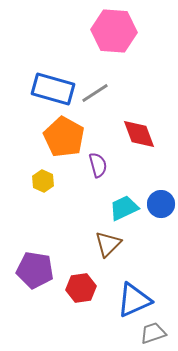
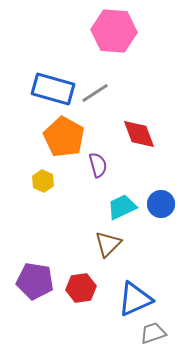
cyan trapezoid: moved 2 px left, 1 px up
purple pentagon: moved 11 px down
blue triangle: moved 1 px right, 1 px up
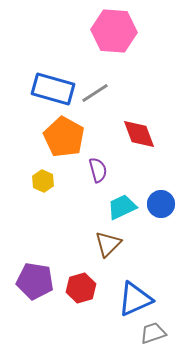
purple semicircle: moved 5 px down
red hexagon: rotated 8 degrees counterclockwise
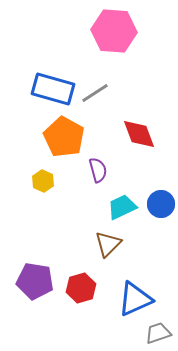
gray trapezoid: moved 5 px right
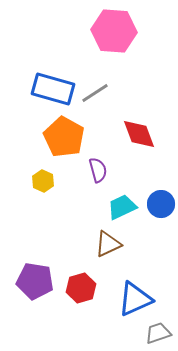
brown triangle: rotated 20 degrees clockwise
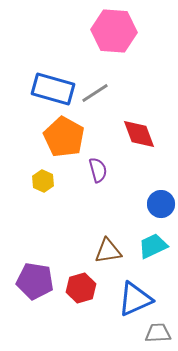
cyan trapezoid: moved 31 px right, 39 px down
brown triangle: moved 7 px down; rotated 16 degrees clockwise
gray trapezoid: rotated 16 degrees clockwise
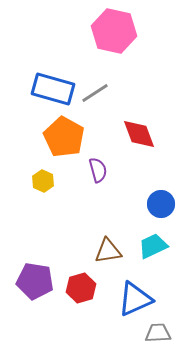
pink hexagon: rotated 9 degrees clockwise
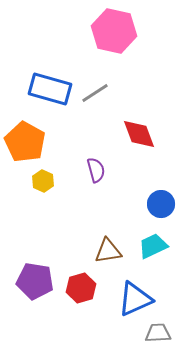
blue rectangle: moved 3 px left
orange pentagon: moved 39 px left, 5 px down
purple semicircle: moved 2 px left
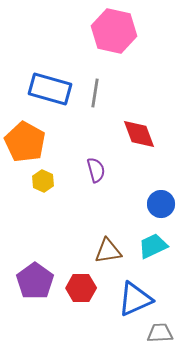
gray line: rotated 48 degrees counterclockwise
purple pentagon: rotated 27 degrees clockwise
red hexagon: rotated 16 degrees clockwise
gray trapezoid: moved 2 px right
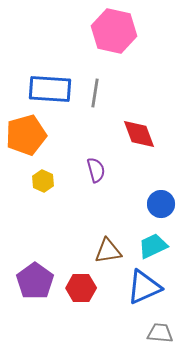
blue rectangle: rotated 12 degrees counterclockwise
orange pentagon: moved 1 px right, 7 px up; rotated 27 degrees clockwise
blue triangle: moved 9 px right, 12 px up
gray trapezoid: rotated 8 degrees clockwise
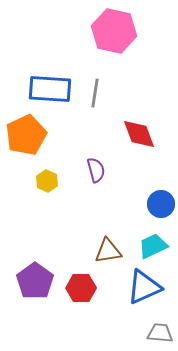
orange pentagon: rotated 9 degrees counterclockwise
yellow hexagon: moved 4 px right
